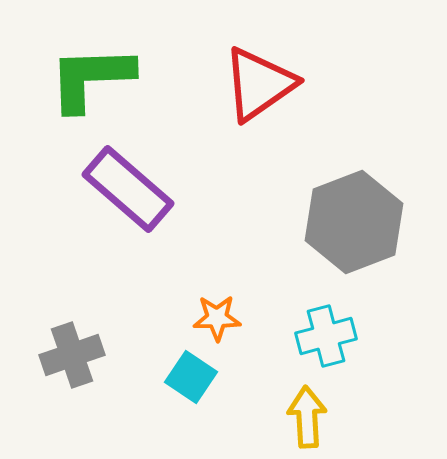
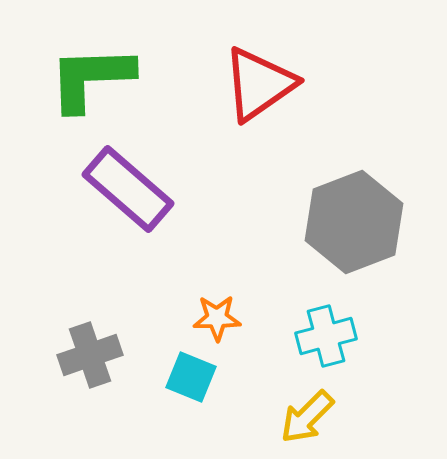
gray cross: moved 18 px right
cyan square: rotated 12 degrees counterclockwise
yellow arrow: rotated 132 degrees counterclockwise
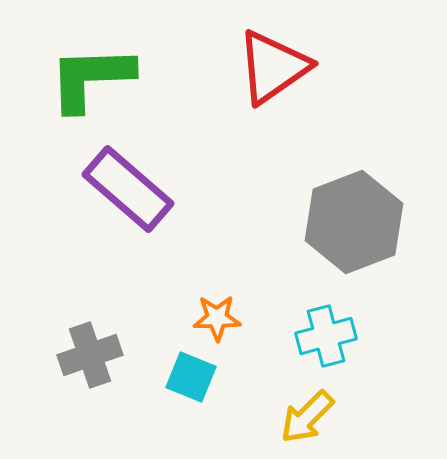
red triangle: moved 14 px right, 17 px up
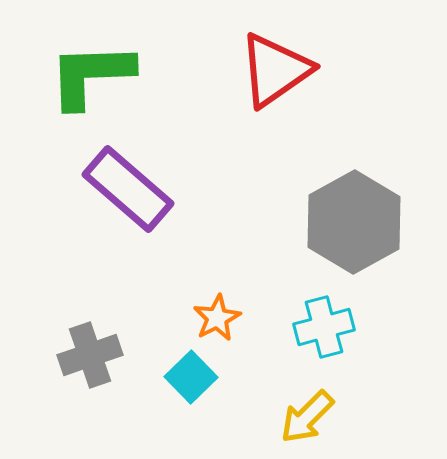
red triangle: moved 2 px right, 3 px down
green L-shape: moved 3 px up
gray hexagon: rotated 8 degrees counterclockwise
orange star: rotated 27 degrees counterclockwise
cyan cross: moved 2 px left, 9 px up
cyan square: rotated 24 degrees clockwise
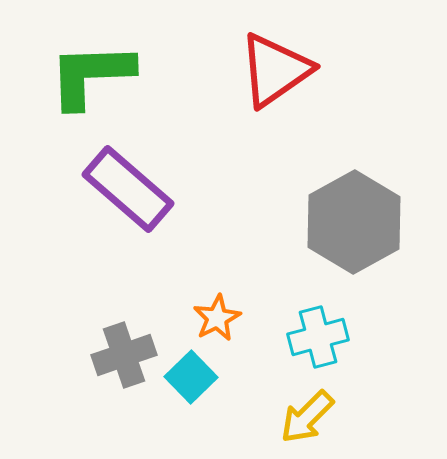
cyan cross: moved 6 px left, 10 px down
gray cross: moved 34 px right
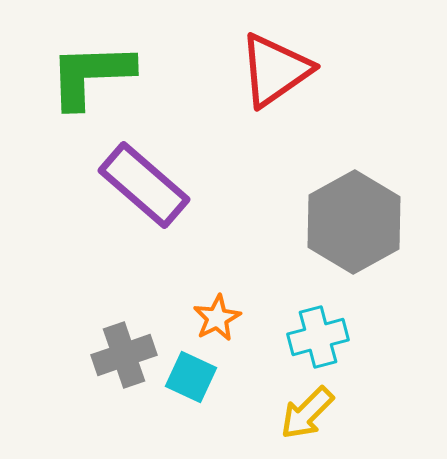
purple rectangle: moved 16 px right, 4 px up
cyan square: rotated 21 degrees counterclockwise
yellow arrow: moved 4 px up
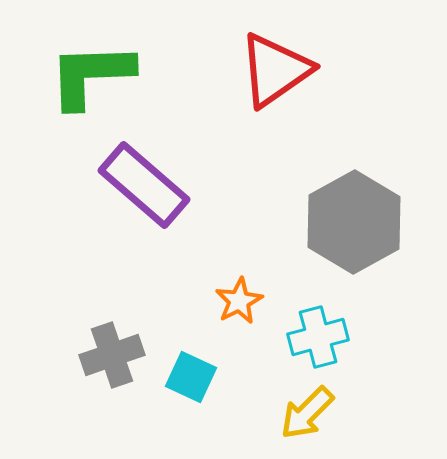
orange star: moved 22 px right, 17 px up
gray cross: moved 12 px left
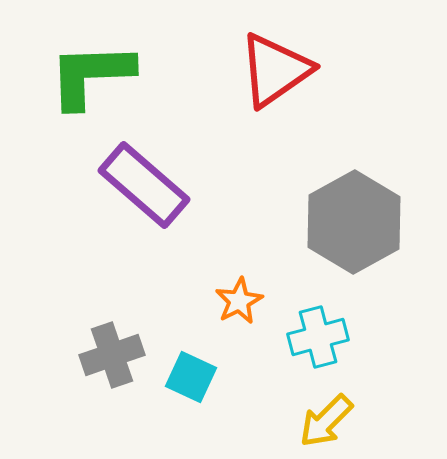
yellow arrow: moved 19 px right, 8 px down
